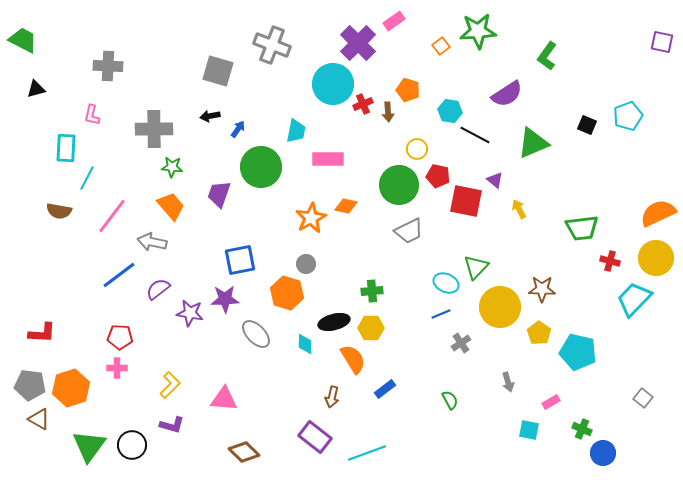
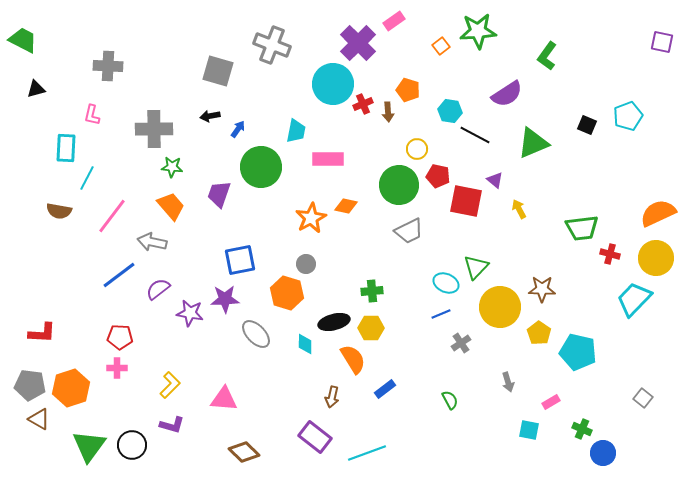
red cross at (610, 261): moved 7 px up
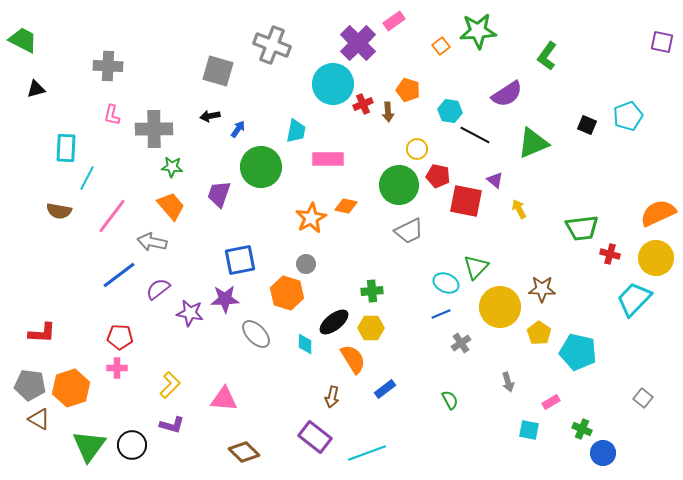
pink L-shape at (92, 115): moved 20 px right
black ellipse at (334, 322): rotated 24 degrees counterclockwise
